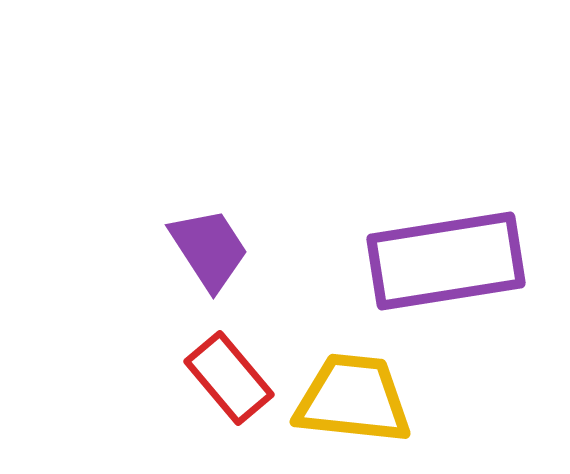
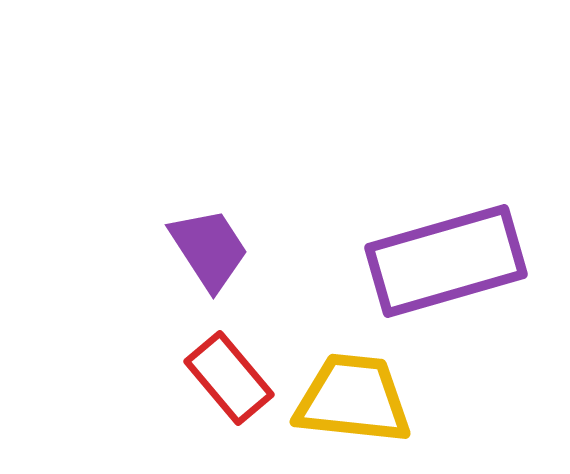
purple rectangle: rotated 7 degrees counterclockwise
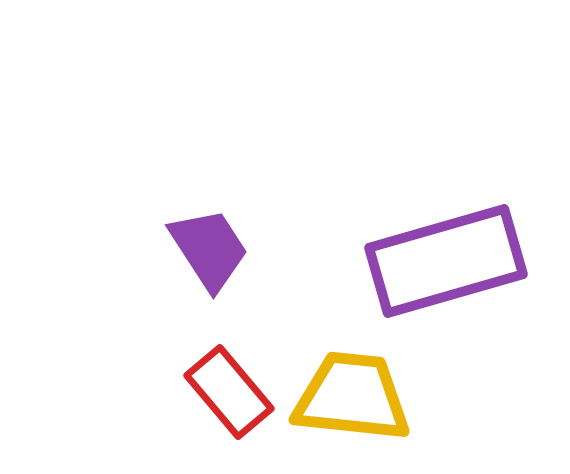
red rectangle: moved 14 px down
yellow trapezoid: moved 1 px left, 2 px up
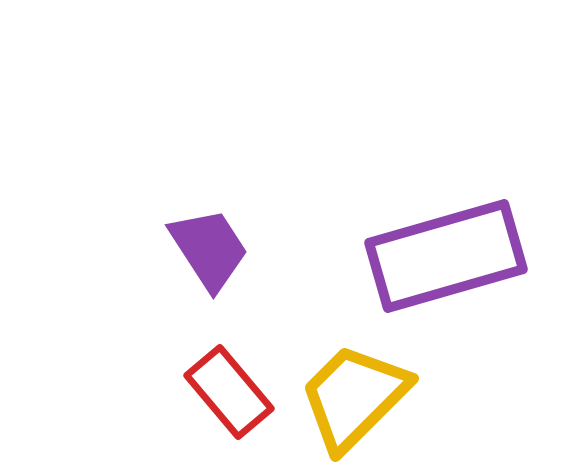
purple rectangle: moved 5 px up
yellow trapezoid: moved 2 px right; rotated 51 degrees counterclockwise
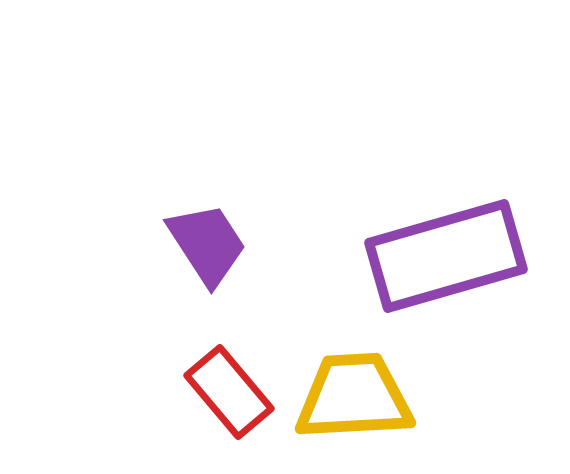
purple trapezoid: moved 2 px left, 5 px up
yellow trapezoid: rotated 42 degrees clockwise
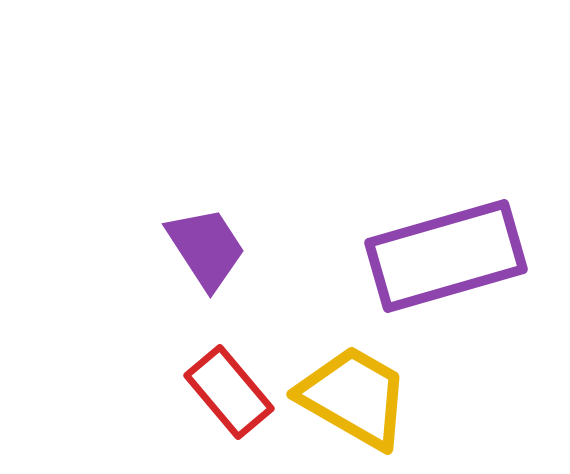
purple trapezoid: moved 1 px left, 4 px down
yellow trapezoid: rotated 33 degrees clockwise
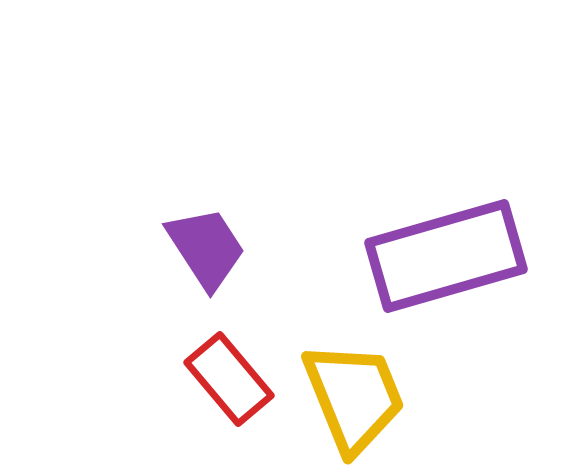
red rectangle: moved 13 px up
yellow trapezoid: rotated 38 degrees clockwise
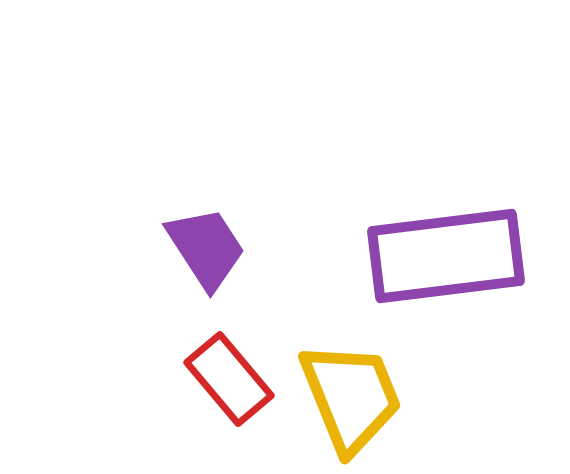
purple rectangle: rotated 9 degrees clockwise
yellow trapezoid: moved 3 px left
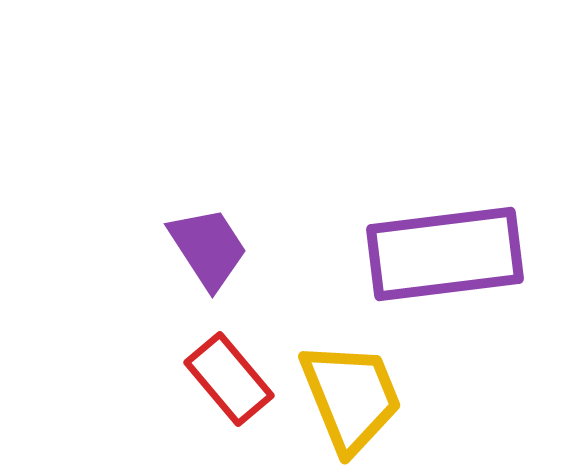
purple trapezoid: moved 2 px right
purple rectangle: moved 1 px left, 2 px up
